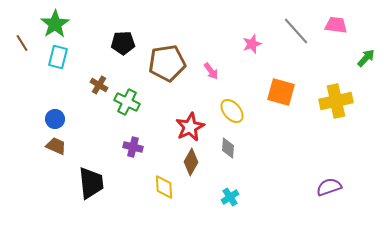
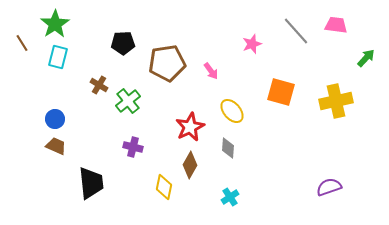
green cross: moved 1 px right, 1 px up; rotated 25 degrees clockwise
brown diamond: moved 1 px left, 3 px down
yellow diamond: rotated 15 degrees clockwise
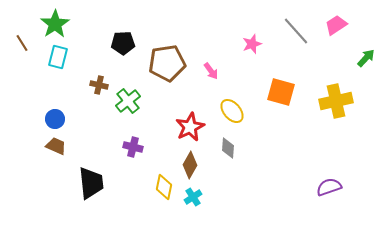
pink trapezoid: rotated 40 degrees counterclockwise
brown cross: rotated 18 degrees counterclockwise
cyan cross: moved 37 px left
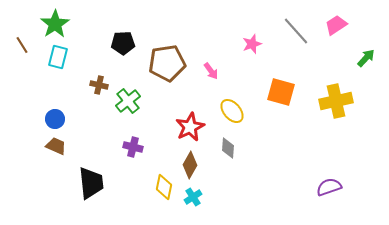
brown line: moved 2 px down
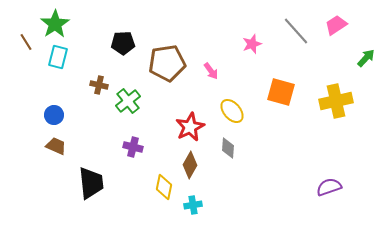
brown line: moved 4 px right, 3 px up
blue circle: moved 1 px left, 4 px up
cyan cross: moved 8 px down; rotated 24 degrees clockwise
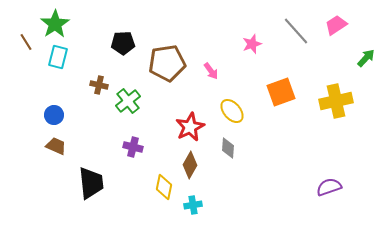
orange square: rotated 36 degrees counterclockwise
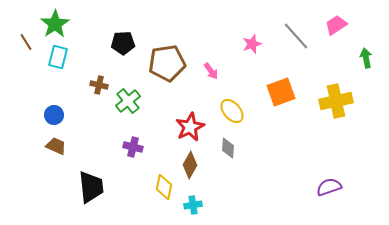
gray line: moved 5 px down
green arrow: rotated 54 degrees counterclockwise
black trapezoid: moved 4 px down
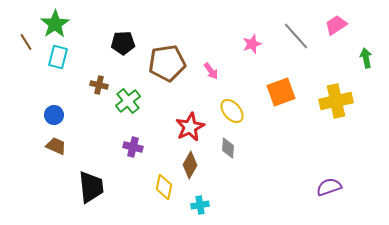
cyan cross: moved 7 px right
